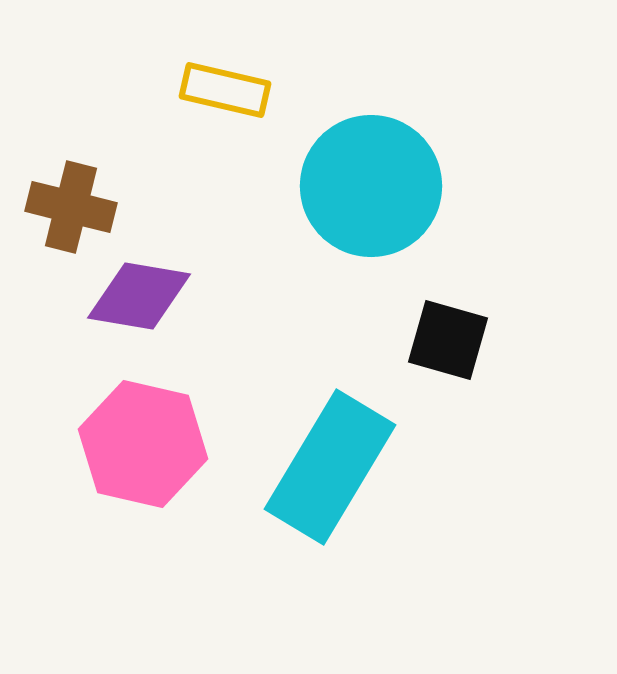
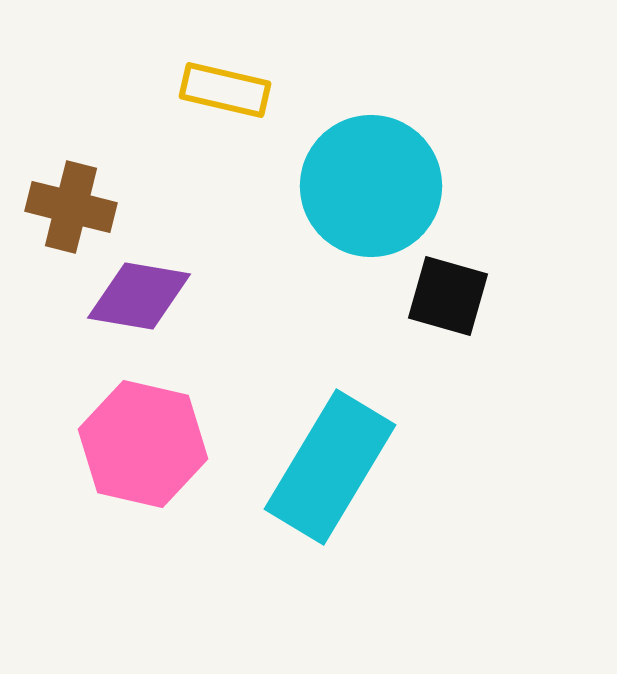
black square: moved 44 px up
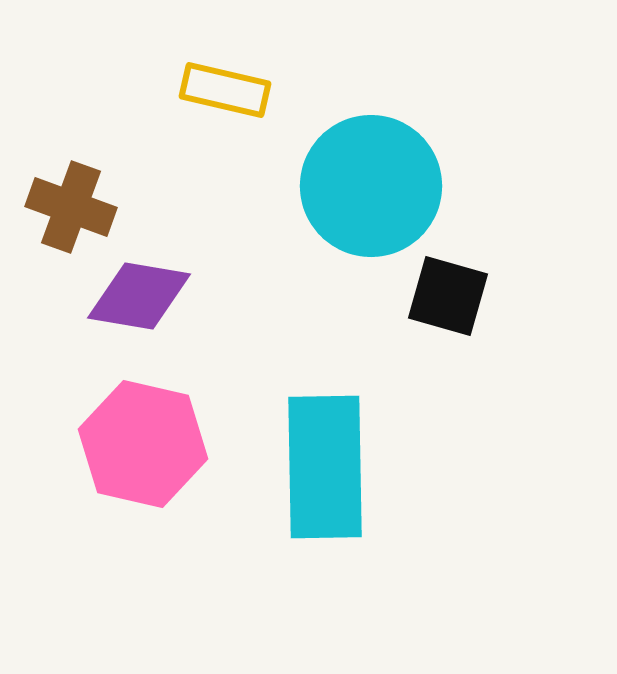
brown cross: rotated 6 degrees clockwise
cyan rectangle: moved 5 px left; rotated 32 degrees counterclockwise
